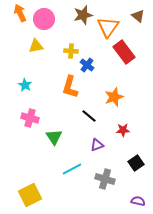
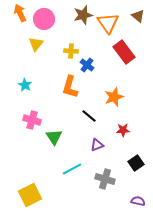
orange triangle: moved 4 px up; rotated 10 degrees counterclockwise
yellow triangle: moved 2 px up; rotated 42 degrees counterclockwise
pink cross: moved 2 px right, 2 px down
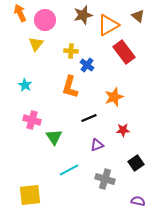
pink circle: moved 1 px right, 1 px down
orange triangle: moved 2 px down; rotated 35 degrees clockwise
black line: moved 2 px down; rotated 63 degrees counterclockwise
cyan line: moved 3 px left, 1 px down
yellow square: rotated 20 degrees clockwise
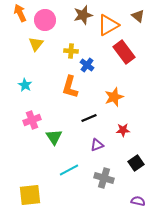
pink cross: rotated 36 degrees counterclockwise
gray cross: moved 1 px left, 1 px up
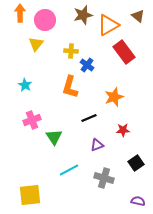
orange arrow: rotated 24 degrees clockwise
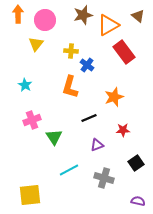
orange arrow: moved 2 px left, 1 px down
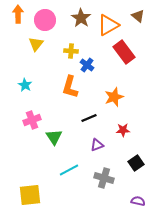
brown star: moved 2 px left, 3 px down; rotated 24 degrees counterclockwise
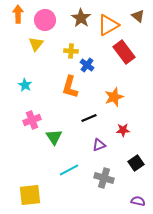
purple triangle: moved 2 px right
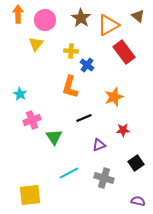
cyan star: moved 5 px left, 9 px down
black line: moved 5 px left
cyan line: moved 3 px down
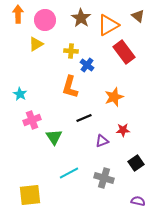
yellow triangle: rotated 21 degrees clockwise
purple triangle: moved 3 px right, 4 px up
